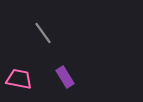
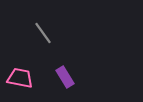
pink trapezoid: moved 1 px right, 1 px up
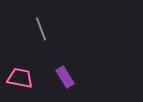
gray line: moved 2 px left, 4 px up; rotated 15 degrees clockwise
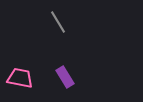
gray line: moved 17 px right, 7 px up; rotated 10 degrees counterclockwise
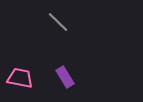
gray line: rotated 15 degrees counterclockwise
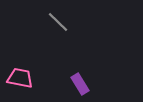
purple rectangle: moved 15 px right, 7 px down
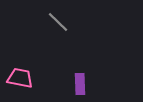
purple rectangle: rotated 30 degrees clockwise
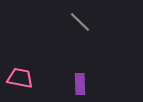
gray line: moved 22 px right
